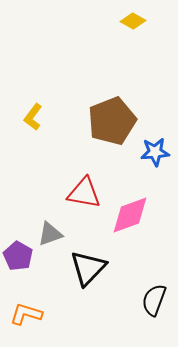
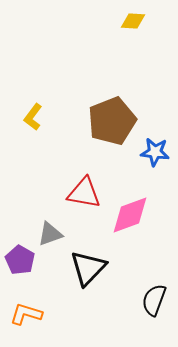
yellow diamond: rotated 25 degrees counterclockwise
blue star: rotated 12 degrees clockwise
purple pentagon: moved 2 px right, 4 px down
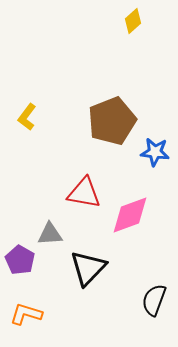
yellow diamond: rotated 45 degrees counterclockwise
yellow L-shape: moved 6 px left
gray triangle: rotated 16 degrees clockwise
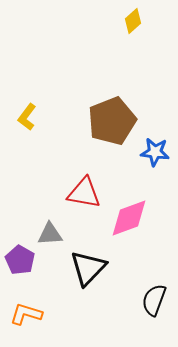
pink diamond: moved 1 px left, 3 px down
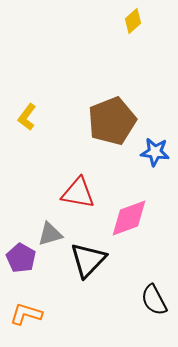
red triangle: moved 6 px left
gray triangle: rotated 12 degrees counterclockwise
purple pentagon: moved 1 px right, 2 px up
black triangle: moved 8 px up
black semicircle: rotated 48 degrees counterclockwise
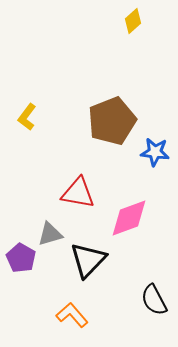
orange L-shape: moved 46 px right, 1 px down; rotated 32 degrees clockwise
